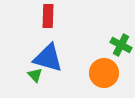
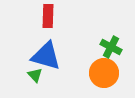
green cross: moved 10 px left, 2 px down
blue triangle: moved 2 px left, 2 px up
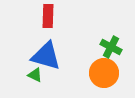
green triangle: rotated 21 degrees counterclockwise
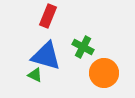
red rectangle: rotated 20 degrees clockwise
green cross: moved 28 px left
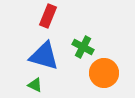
blue triangle: moved 2 px left
green triangle: moved 10 px down
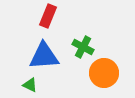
blue triangle: rotated 20 degrees counterclockwise
green triangle: moved 5 px left
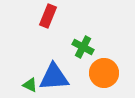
blue triangle: moved 10 px right, 21 px down
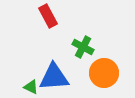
red rectangle: rotated 50 degrees counterclockwise
green triangle: moved 1 px right, 2 px down
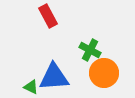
green cross: moved 7 px right, 3 px down
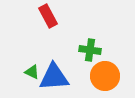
green cross: rotated 20 degrees counterclockwise
orange circle: moved 1 px right, 3 px down
green triangle: moved 1 px right, 15 px up
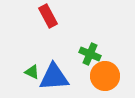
green cross: moved 4 px down; rotated 15 degrees clockwise
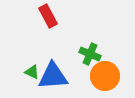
blue triangle: moved 1 px left, 1 px up
